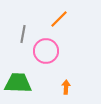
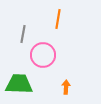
orange line: moved 1 px left; rotated 36 degrees counterclockwise
pink circle: moved 3 px left, 4 px down
green trapezoid: moved 1 px right, 1 px down
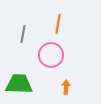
orange line: moved 5 px down
pink circle: moved 8 px right
